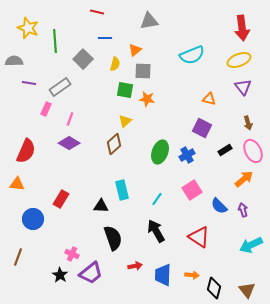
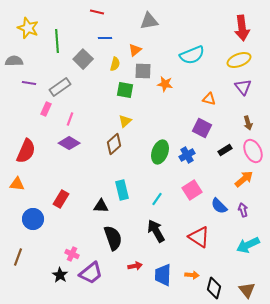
green line at (55, 41): moved 2 px right
orange star at (147, 99): moved 18 px right, 15 px up
cyan arrow at (251, 245): moved 3 px left
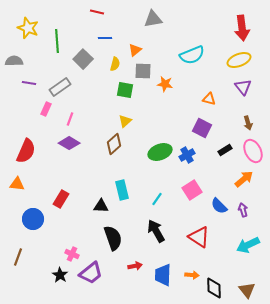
gray triangle at (149, 21): moved 4 px right, 2 px up
green ellipse at (160, 152): rotated 50 degrees clockwise
black diamond at (214, 288): rotated 15 degrees counterclockwise
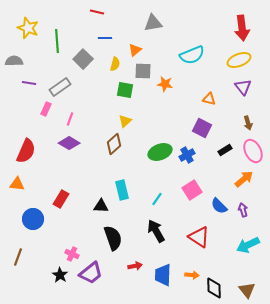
gray triangle at (153, 19): moved 4 px down
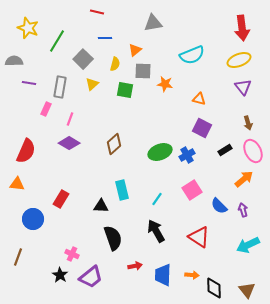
green line at (57, 41): rotated 35 degrees clockwise
gray rectangle at (60, 87): rotated 45 degrees counterclockwise
orange triangle at (209, 99): moved 10 px left
yellow triangle at (125, 121): moved 33 px left, 37 px up
purple trapezoid at (91, 273): moved 4 px down
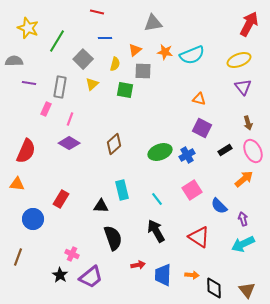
red arrow at (242, 28): moved 7 px right, 4 px up; rotated 145 degrees counterclockwise
orange star at (165, 84): moved 32 px up
cyan line at (157, 199): rotated 72 degrees counterclockwise
purple arrow at (243, 210): moved 9 px down
cyan arrow at (248, 245): moved 5 px left, 1 px up
red arrow at (135, 266): moved 3 px right, 1 px up
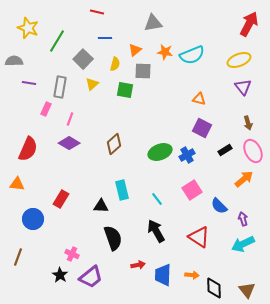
red semicircle at (26, 151): moved 2 px right, 2 px up
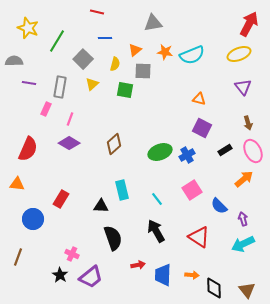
yellow ellipse at (239, 60): moved 6 px up
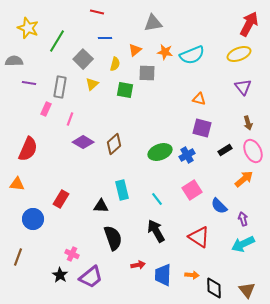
gray square at (143, 71): moved 4 px right, 2 px down
purple square at (202, 128): rotated 12 degrees counterclockwise
purple diamond at (69, 143): moved 14 px right, 1 px up
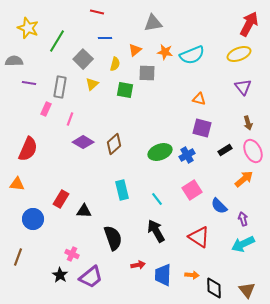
black triangle at (101, 206): moved 17 px left, 5 px down
